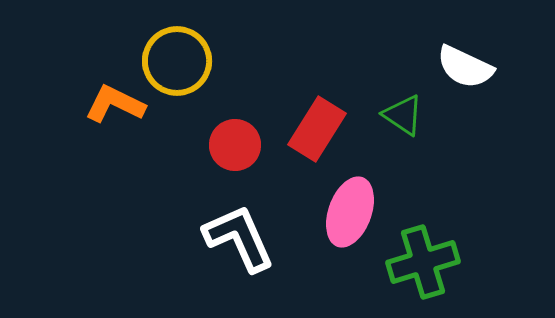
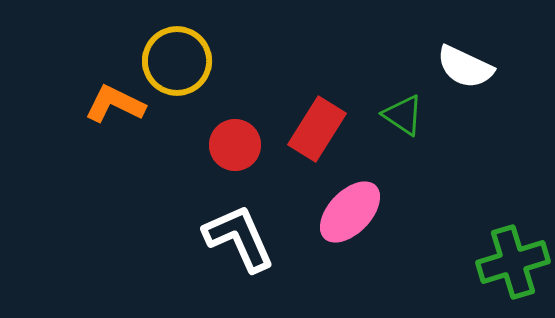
pink ellipse: rotated 24 degrees clockwise
green cross: moved 90 px right
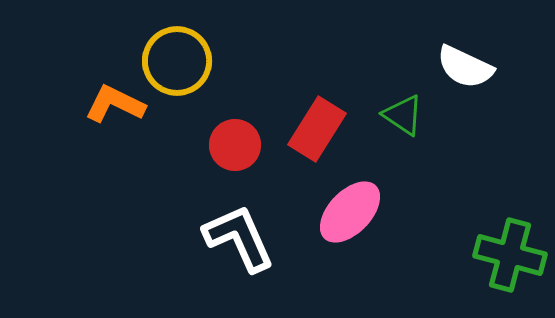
green cross: moved 3 px left, 7 px up; rotated 32 degrees clockwise
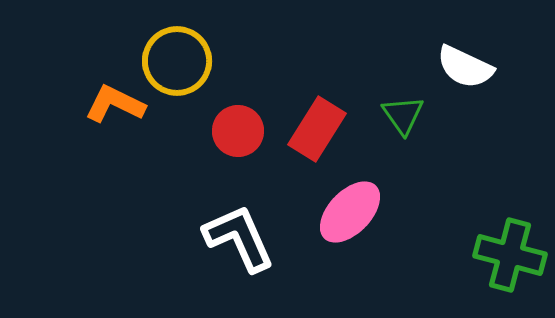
green triangle: rotated 21 degrees clockwise
red circle: moved 3 px right, 14 px up
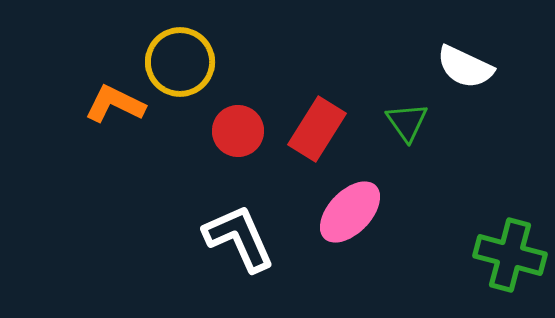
yellow circle: moved 3 px right, 1 px down
green triangle: moved 4 px right, 7 px down
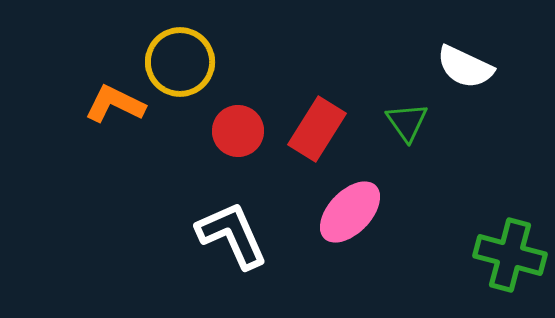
white L-shape: moved 7 px left, 3 px up
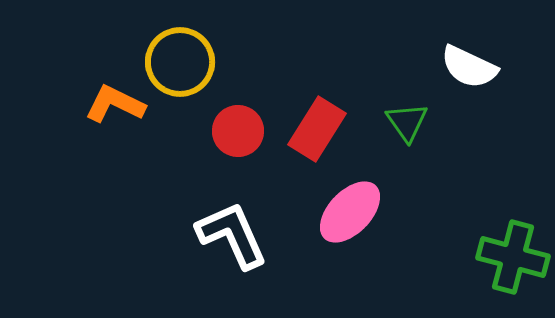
white semicircle: moved 4 px right
green cross: moved 3 px right, 2 px down
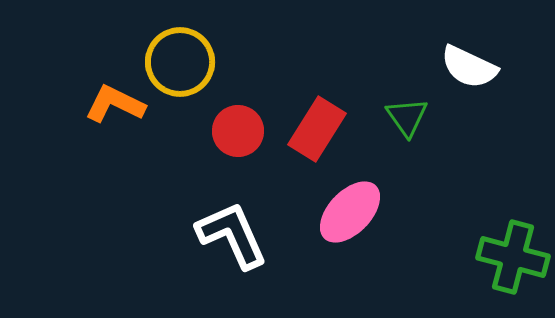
green triangle: moved 5 px up
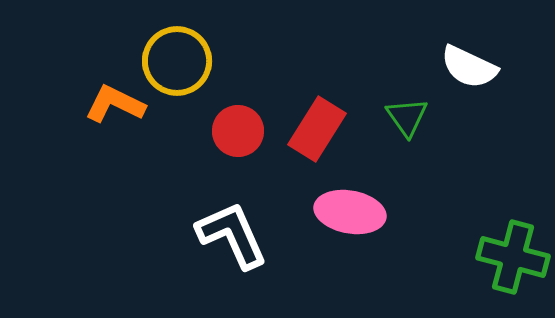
yellow circle: moved 3 px left, 1 px up
pink ellipse: rotated 56 degrees clockwise
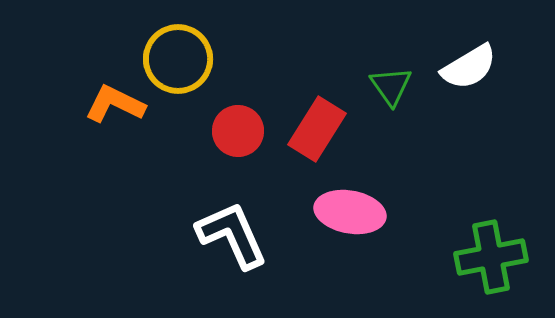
yellow circle: moved 1 px right, 2 px up
white semicircle: rotated 56 degrees counterclockwise
green triangle: moved 16 px left, 31 px up
green cross: moved 22 px left; rotated 26 degrees counterclockwise
